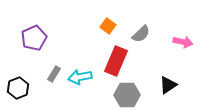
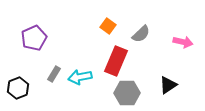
gray hexagon: moved 2 px up
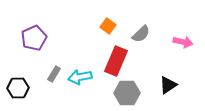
black hexagon: rotated 20 degrees clockwise
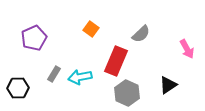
orange square: moved 17 px left, 3 px down
pink arrow: moved 4 px right, 7 px down; rotated 48 degrees clockwise
gray hexagon: rotated 25 degrees clockwise
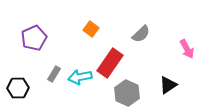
red rectangle: moved 6 px left, 2 px down; rotated 12 degrees clockwise
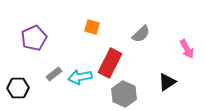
orange square: moved 1 px right, 2 px up; rotated 21 degrees counterclockwise
red rectangle: rotated 8 degrees counterclockwise
gray rectangle: rotated 21 degrees clockwise
black triangle: moved 1 px left, 3 px up
gray hexagon: moved 3 px left, 1 px down
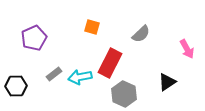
black hexagon: moved 2 px left, 2 px up
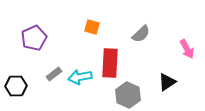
red rectangle: rotated 24 degrees counterclockwise
gray hexagon: moved 4 px right, 1 px down
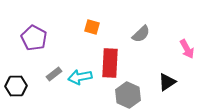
purple pentagon: rotated 20 degrees counterclockwise
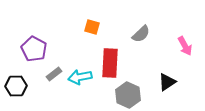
purple pentagon: moved 11 px down
pink arrow: moved 2 px left, 3 px up
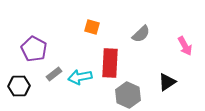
black hexagon: moved 3 px right
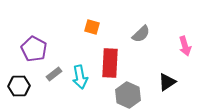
pink arrow: rotated 12 degrees clockwise
cyan arrow: rotated 90 degrees counterclockwise
